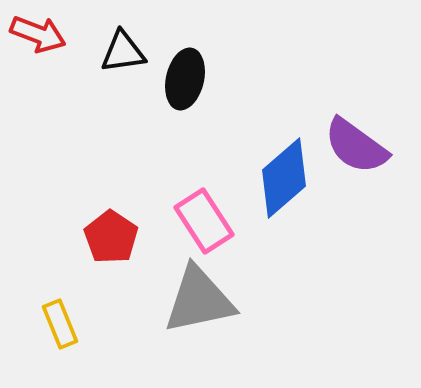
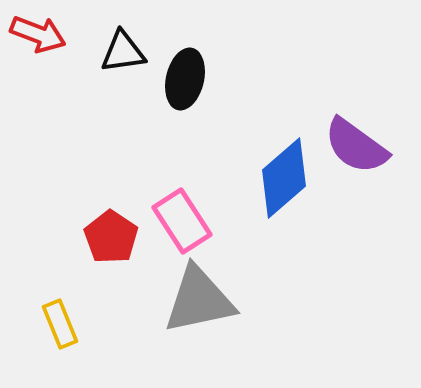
pink rectangle: moved 22 px left
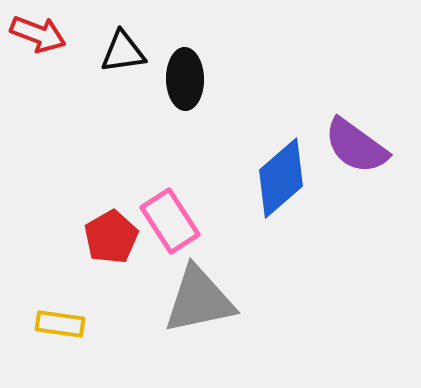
black ellipse: rotated 14 degrees counterclockwise
blue diamond: moved 3 px left
pink rectangle: moved 12 px left
red pentagon: rotated 8 degrees clockwise
yellow rectangle: rotated 60 degrees counterclockwise
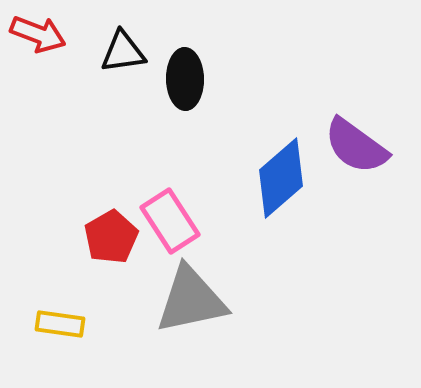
gray triangle: moved 8 px left
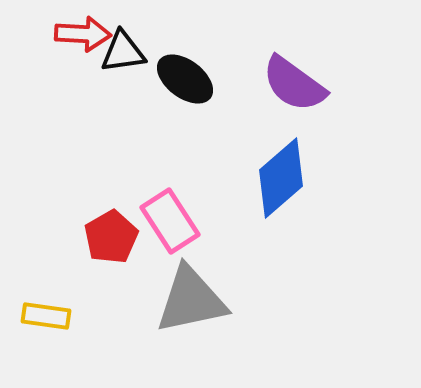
red arrow: moved 45 px right; rotated 18 degrees counterclockwise
black ellipse: rotated 52 degrees counterclockwise
purple semicircle: moved 62 px left, 62 px up
yellow rectangle: moved 14 px left, 8 px up
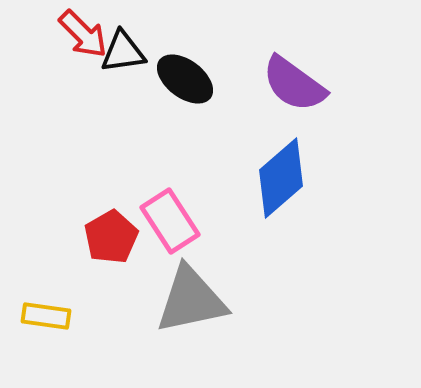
red arrow: rotated 42 degrees clockwise
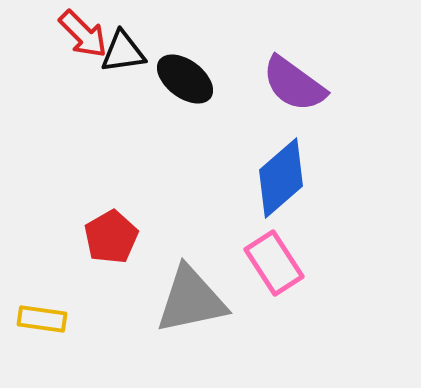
pink rectangle: moved 104 px right, 42 px down
yellow rectangle: moved 4 px left, 3 px down
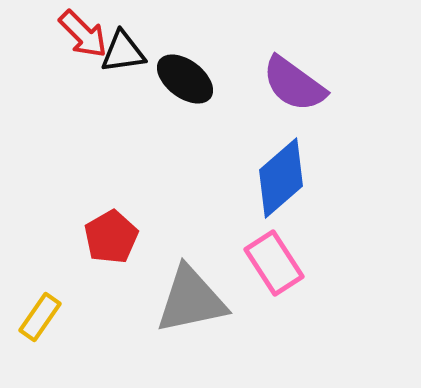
yellow rectangle: moved 2 px left, 2 px up; rotated 63 degrees counterclockwise
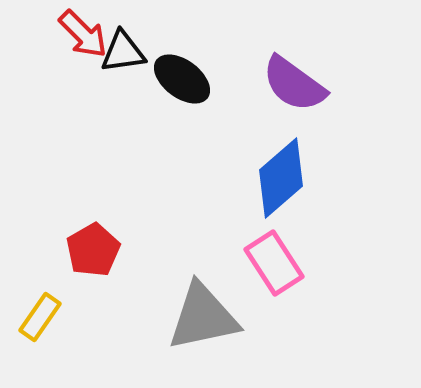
black ellipse: moved 3 px left
red pentagon: moved 18 px left, 13 px down
gray triangle: moved 12 px right, 17 px down
